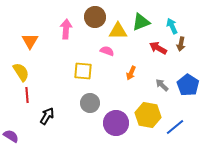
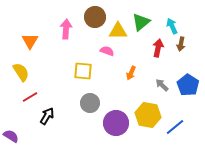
green triangle: rotated 18 degrees counterclockwise
red arrow: rotated 72 degrees clockwise
red line: moved 3 px right, 2 px down; rotated 63 degrees clockwise
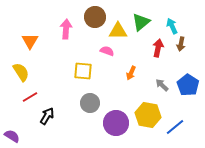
purple semicircle: moved 1 px right
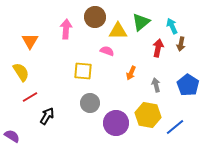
gray arrow: moved 6 px left; rotated 32 degrees clockwise
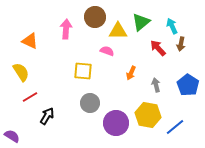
orange triangle: rotated 36 degrees counterclockwise
red arrow: rotated 54 degrees counterclockwise
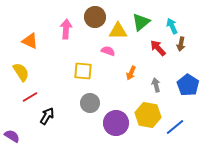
pink semicircle: moved 1 px right
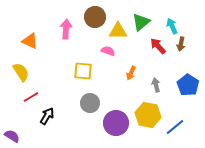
red arrow: moved 2 px up
red line: moved 1 px right
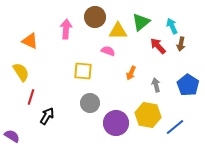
red line: rotated 42 degrees counterclockwise
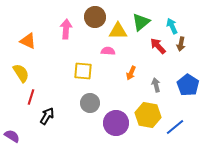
orange triangle: moved 2 px left
pink semicircle: rotated 16 degrees counterclockwise
yellow semicircle: moved 1 px down
